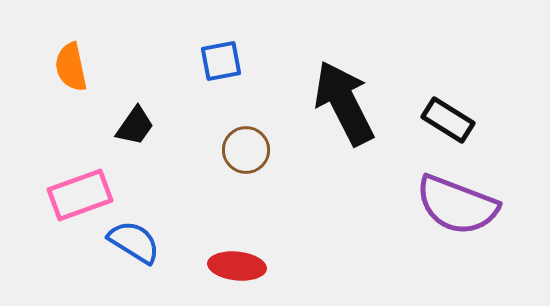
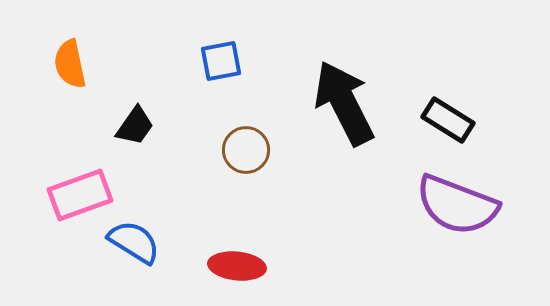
orange semicircle: moved 1 px left, 3 px up
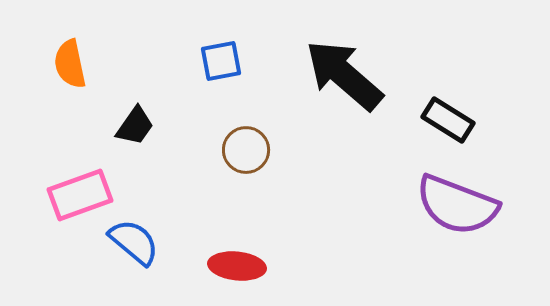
black arrow: moved 28 px up; rotated 22 degrees counterclockwise
blue semicircle: rotated 8 degrees clockwise
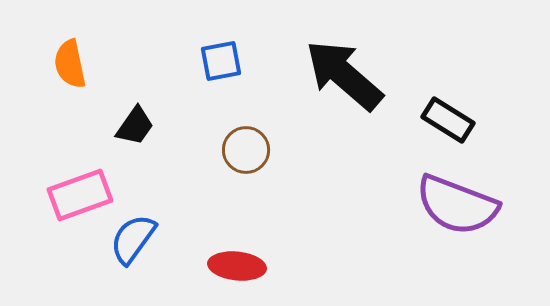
blue semicircle: moved 1 px left, 3 px up; rotated 94 degrees counterclockwise
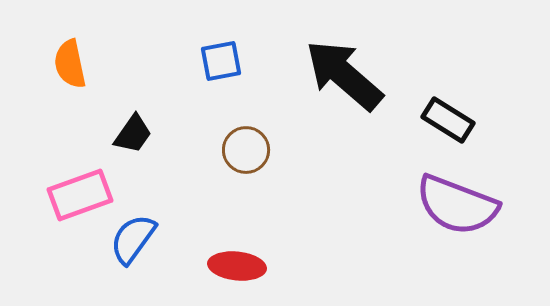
black trapezoid: moved 2 px left, 8 px down
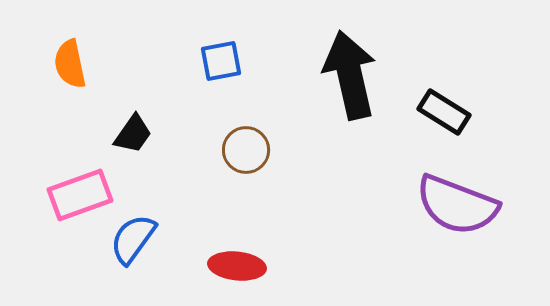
black arrow: moved 6 px right; rotated 36 degrees clockwise
black rectangle: moved 4 px left, 8 px up
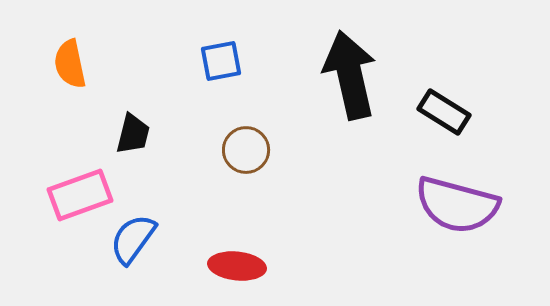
black trapezoid: rotated 21 degrees counterclockwise
purple semicircle: rotated 6 degrees counterclockwise
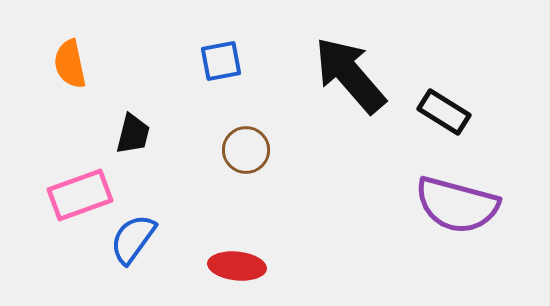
black arrow: rotated 28 degrees counterclockwise
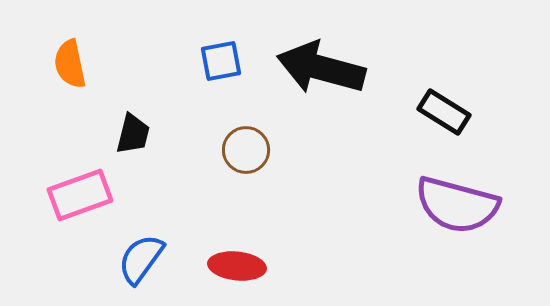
black arrow: moved 29 px left, 7 px up; rotated 34 degrees counterclockwise
blue semicircle: moved 8 px right, 20 px down
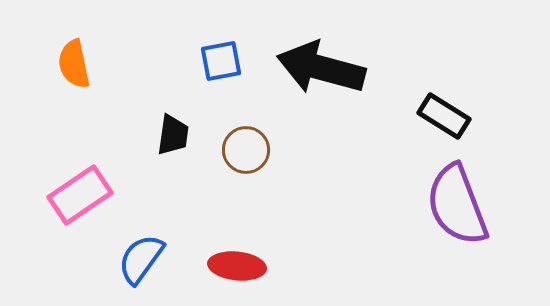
orange semicircle: moved 4 px right
black rectangle: moved 4 px down
black trapezoid: moved 40 px right, 1 px down; rotated 6 degrees counterclockwise
pink rectangle: rotated 14 degrees counterclockwise
purple semicircle: rotated 54 degrees clockwise
